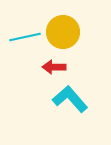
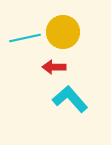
cyan line: moved 1 px down
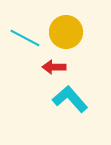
yellow circle: moved 3 px right
cyan line: rotated 40 degrees clockwise
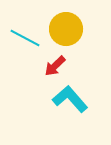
yellow circle: moved 3 px up
red arrow: moved 1 px right, 1 px up; rotated 45 degrees counterclockwise
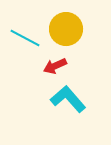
red arrow: rotated 20 degrees clockwise
cyan L-shape: moved 2 px left
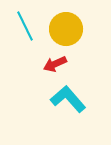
cyan line: moved 12 px up; rotated 36 degrees clockwise
red arrow: moved 2 px up
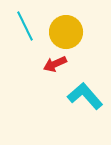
yellow circle: moved 3 px down
cyan L-shape: moved 17 px right, 3 px up
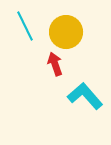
red arrow: rotated 95 degrees clockwise
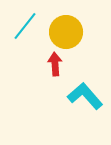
cyan line: rotated 64 degrees clockwise
red arrow: rotated 15 degrees clockwise
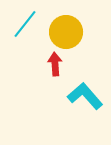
cyan line: moved 2 px up
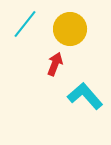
yellow circle: moved 4 px right, 3 px up
red arrow: rotated 25 degrees clockwise
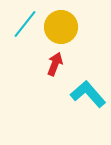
yellow circle: moved 9 px left, 2 px up
cyan L-shape: moved 3 px right, 2 px up
